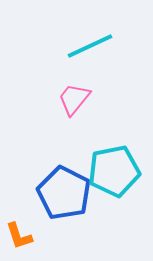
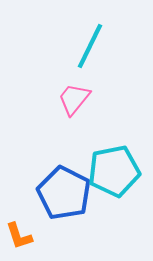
cyan line: rotated 39 degrees counterclockwise
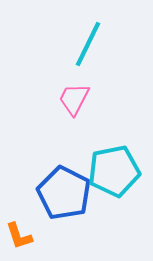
cyan line: moved 2 px left, 2 px up
pink trapezoid: rotated 12 degrees counterclockwise
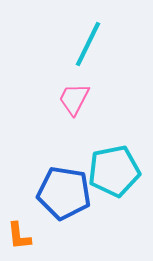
blue pentagon: rotated 18 degrees counterclockwise
orange L-shape: rotated 12 degrees clockwise
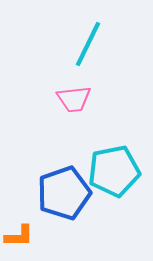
pink trapezoid: rotated 123 degrees counterclockwise
blue pentagon: rotated 28 degrees counterclockwise
orange L-shape: rotated 84 degrees counterclockwise
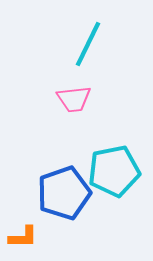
orange L-shape: moved 4 px right, 1 px down
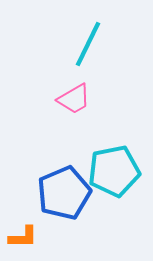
pink trapezoid: rotated 24 degrees counterclockwise
blue pentagon: rotated 4 degrees counterclockwise
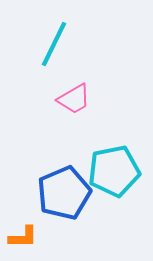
cyan line: moved 34 px left
